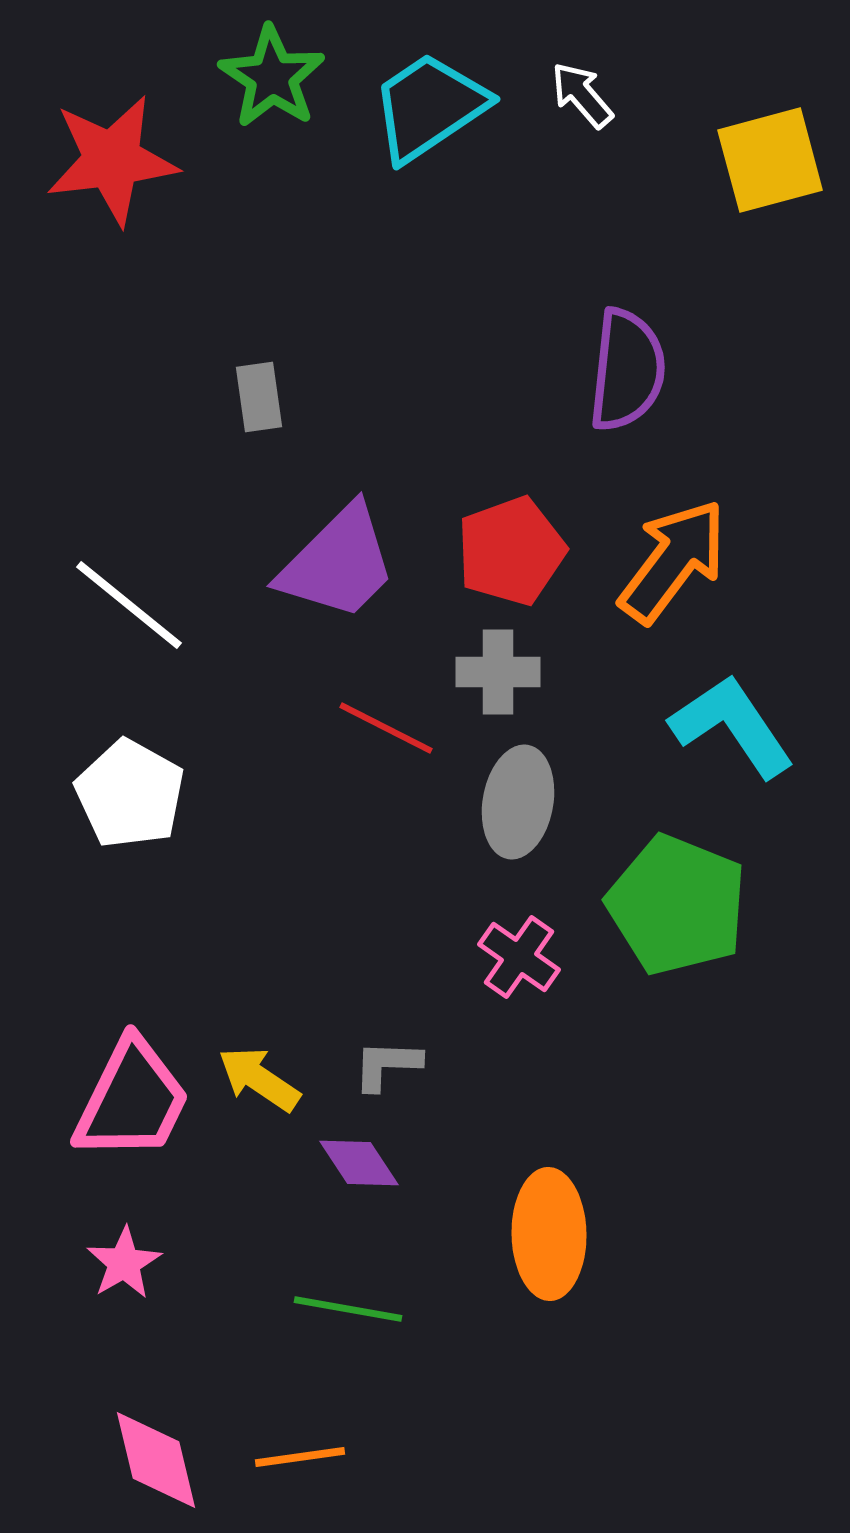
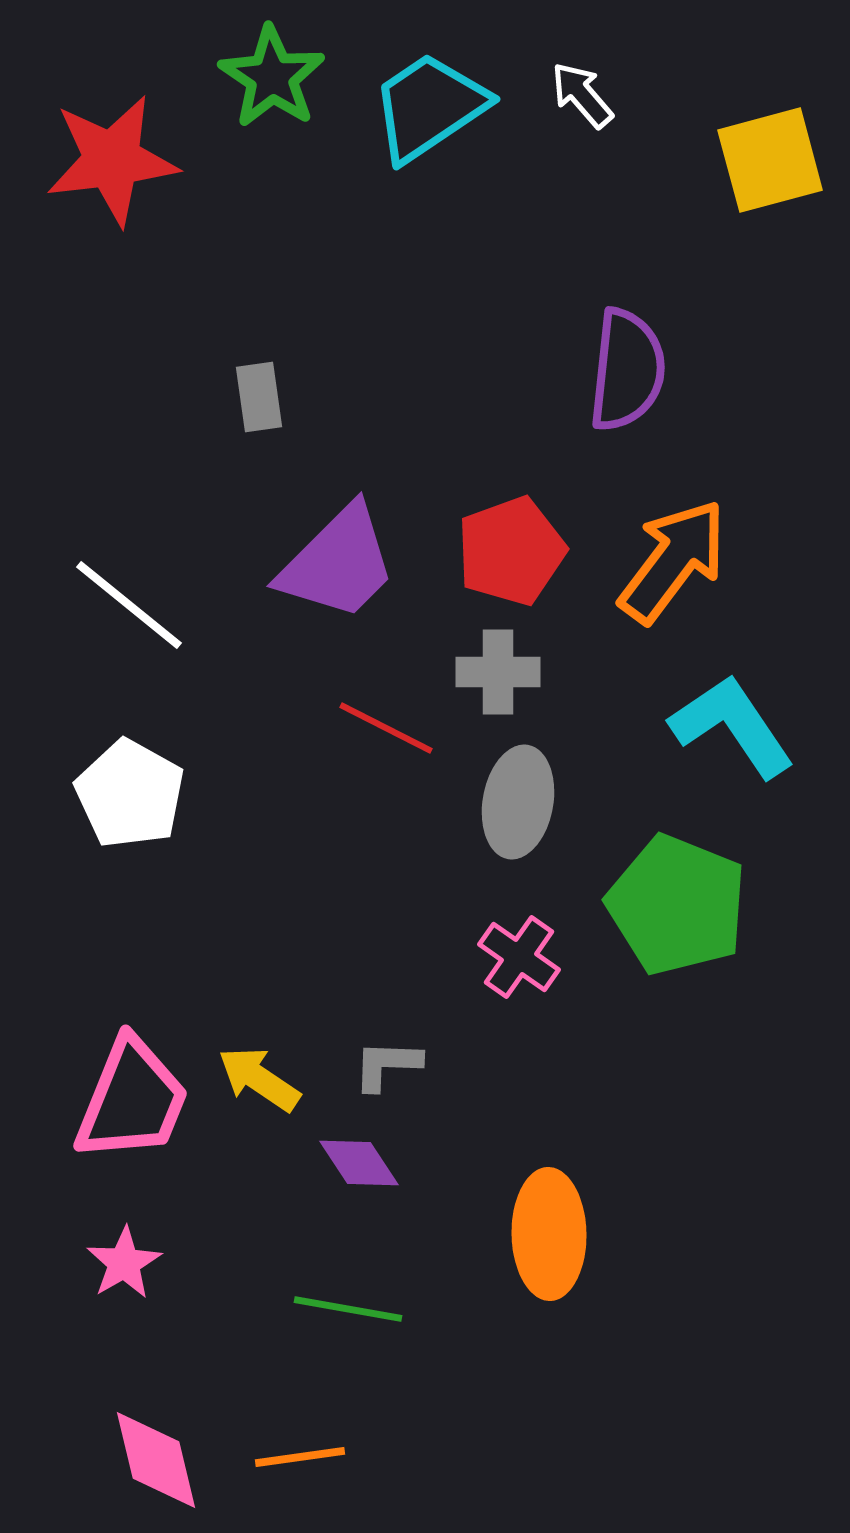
pink trapezoid: rotated 4 degrees counterclockwise
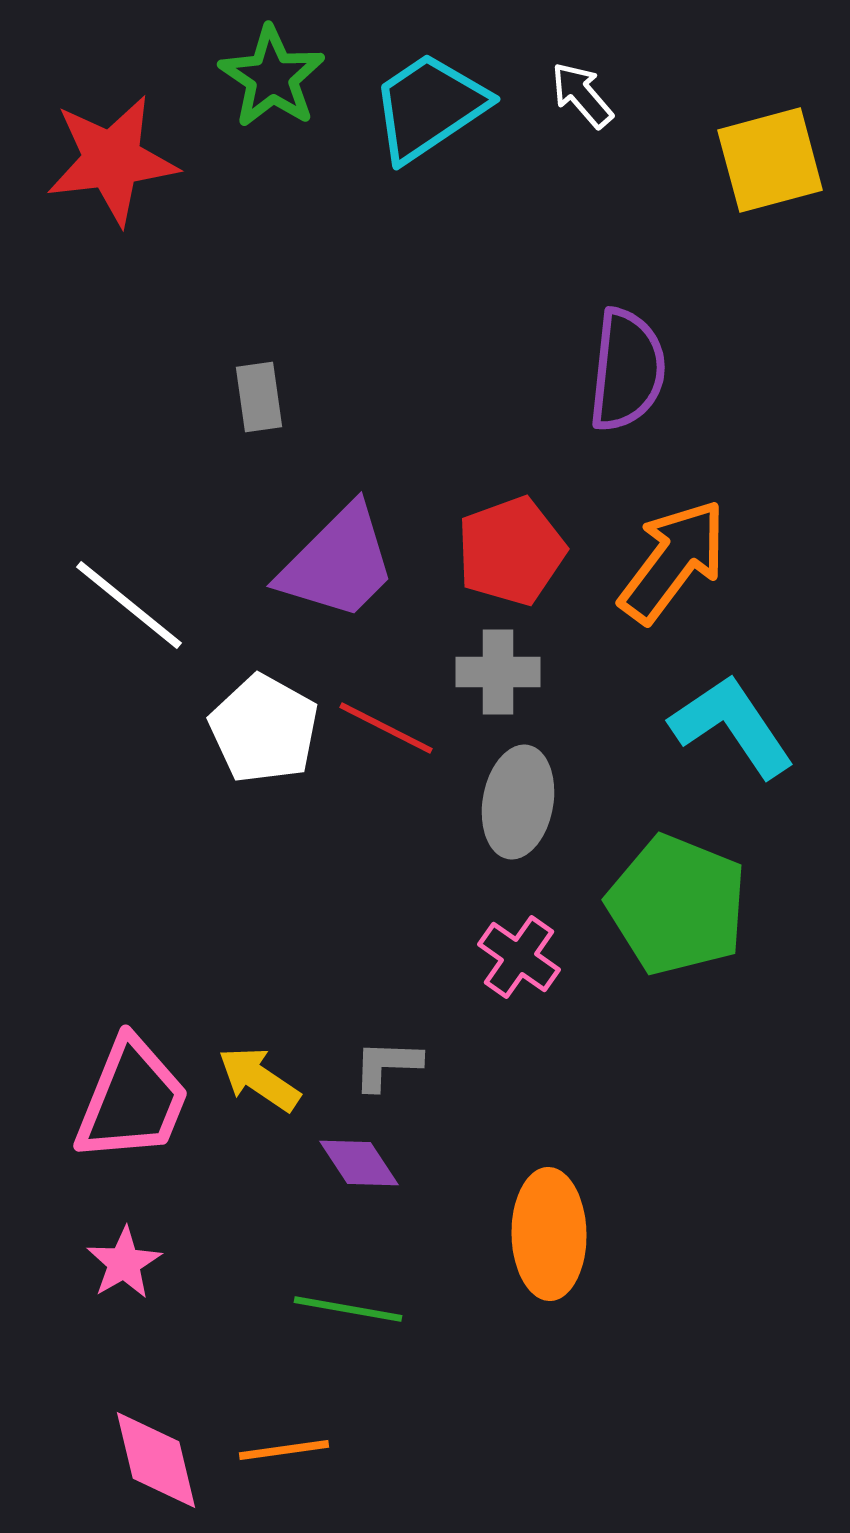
white pentagon: moved 134 px right, 65 px up
orange line: moved 16 px left, 7 px up
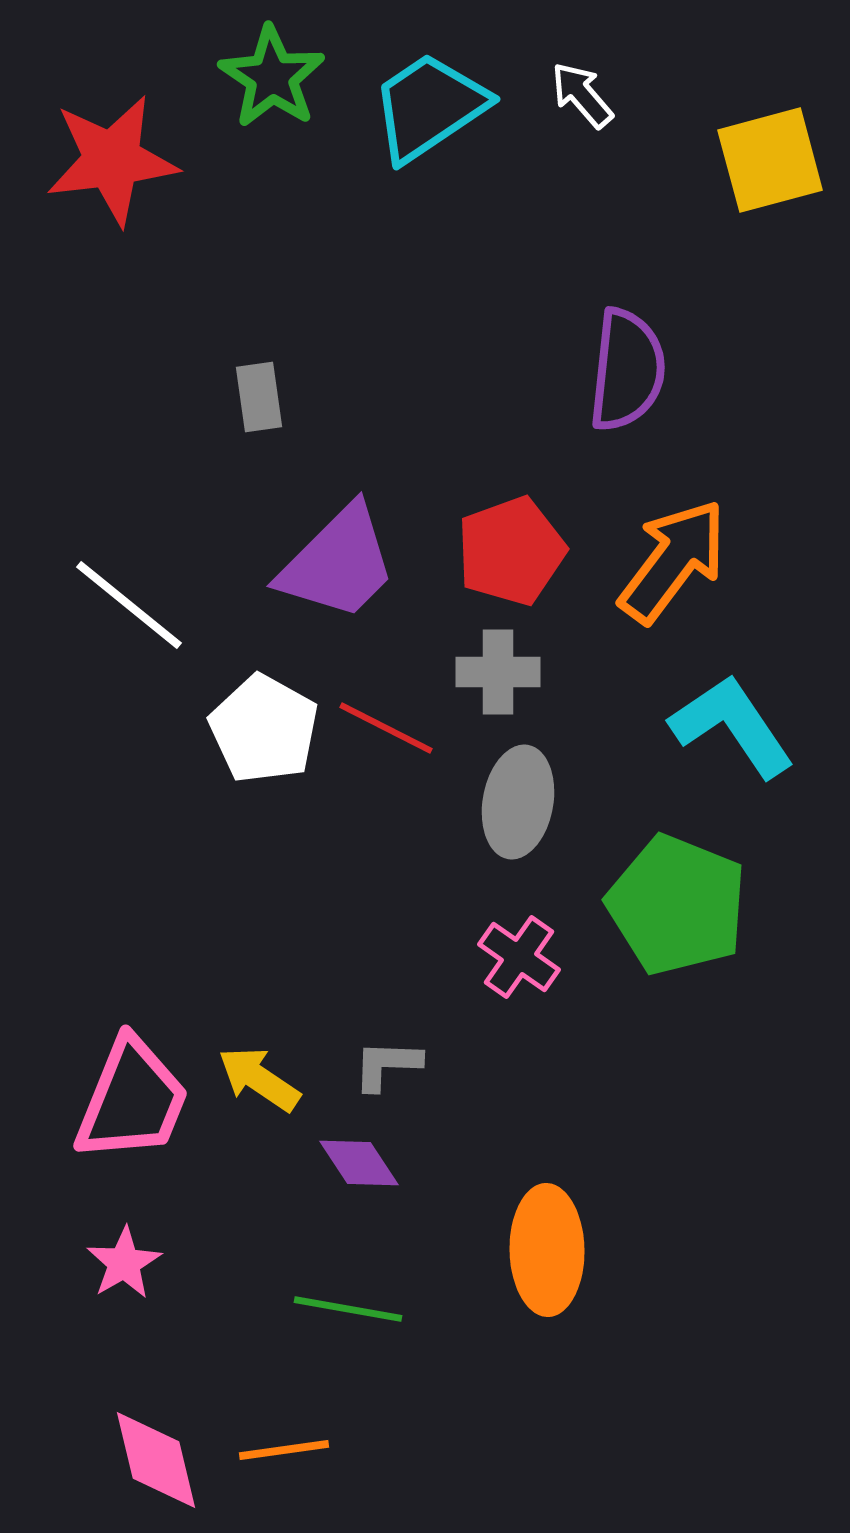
orange ellipse: moved 2 px left, 16 px down
